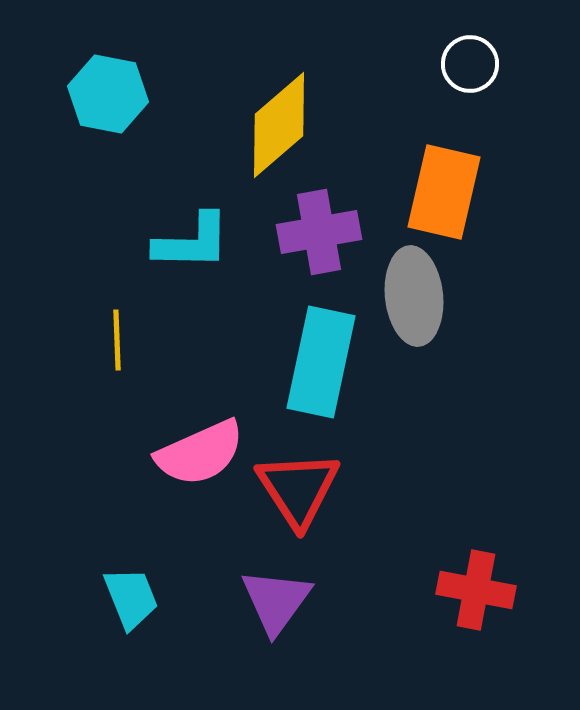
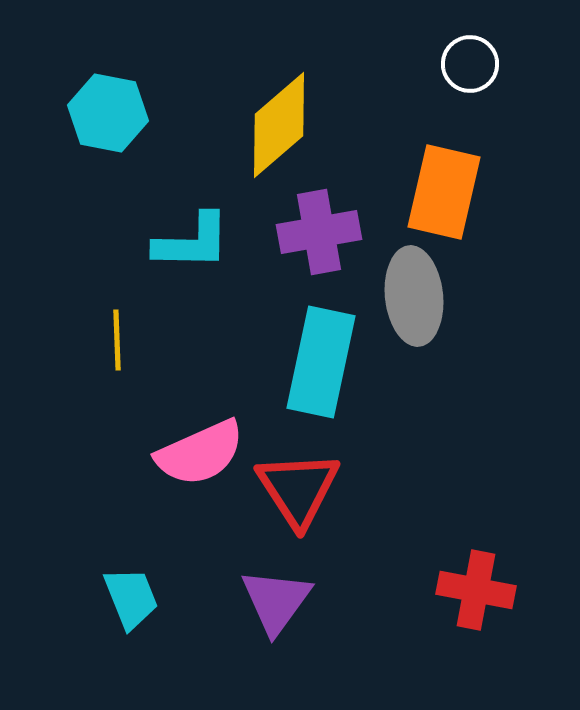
cyan hexagon: moved 19 px down
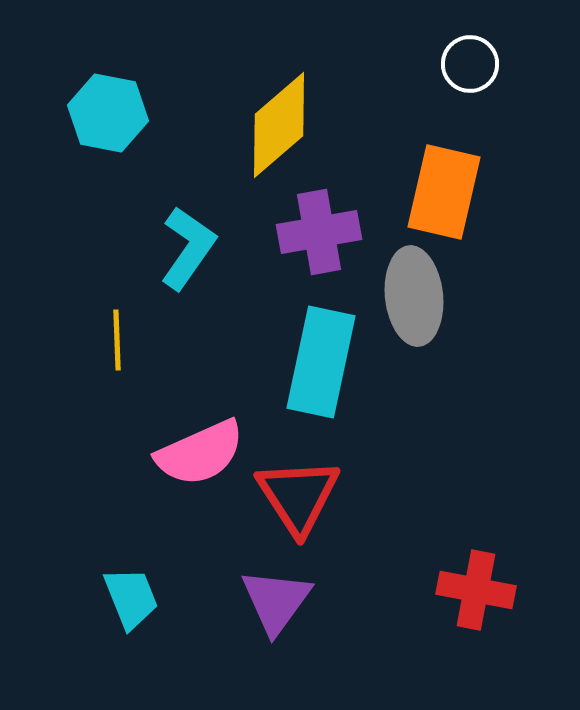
cyan L-shape: moved 4 px left, 6 px down; rotated 56 degrees counterclockwise
red triangle: moved 7 px down
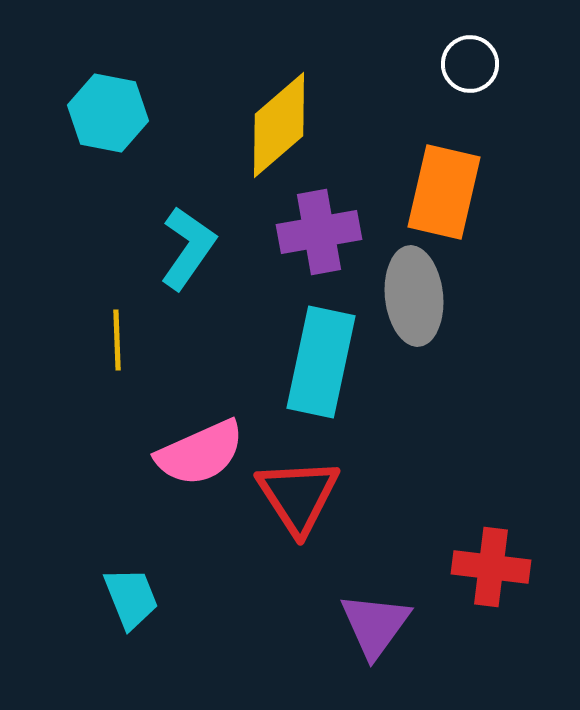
red cross: moved 15 px right, 23 px up; rotated 4 degrees counterclockwise
purple triangle: moved 99 px right, 24 px down
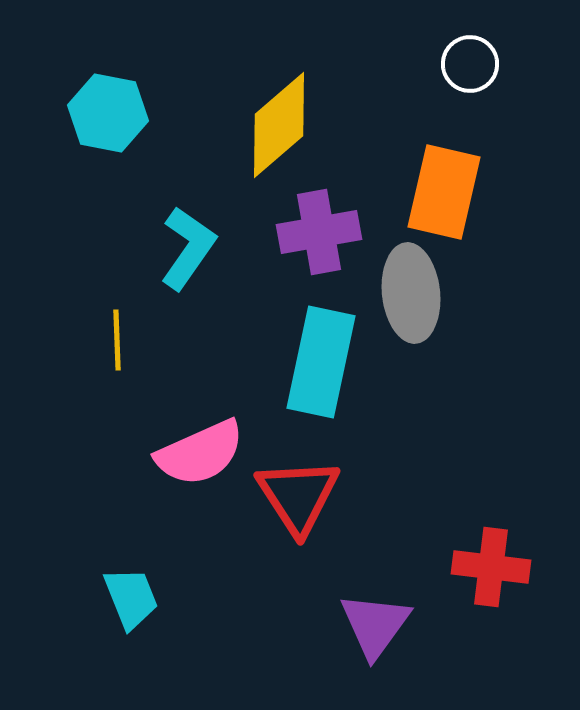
gray ellipse: moved 3 px left, 3 px up
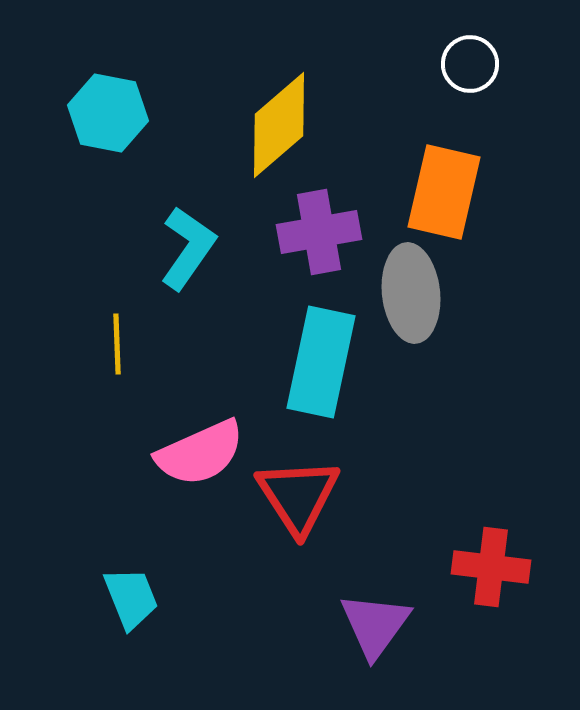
yellow line: moved 4 px down
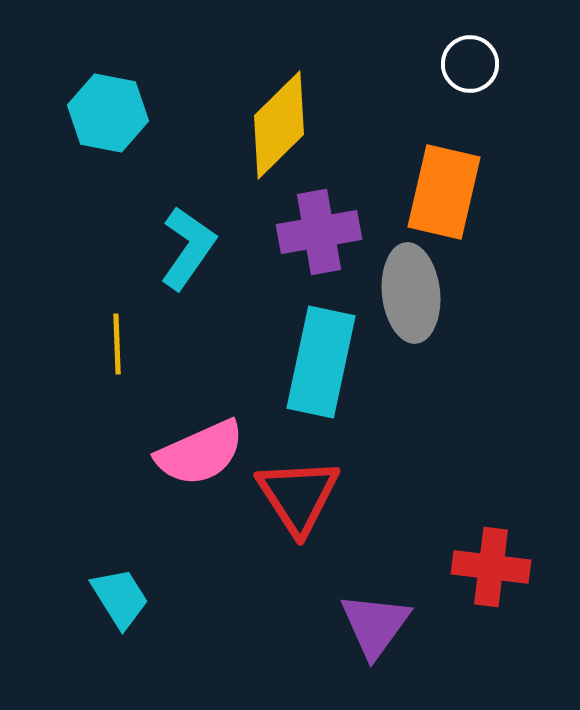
yellow diamond: rotated 4 degrees counterclockwise
cyan trapezoid: moved 11 px left; rotated 10 degrees counterclockwise
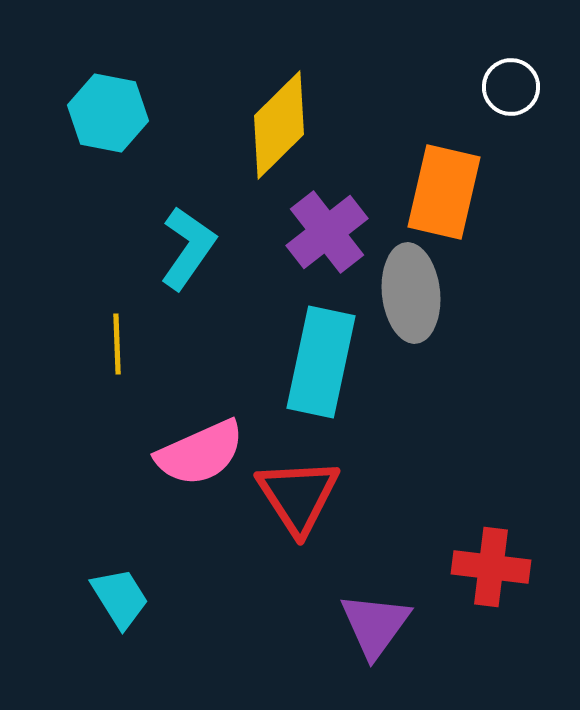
white circle: moved 41 px right, 23 px down
purple cross: moved 8 px right; rotated 28 degrees counterclockwise
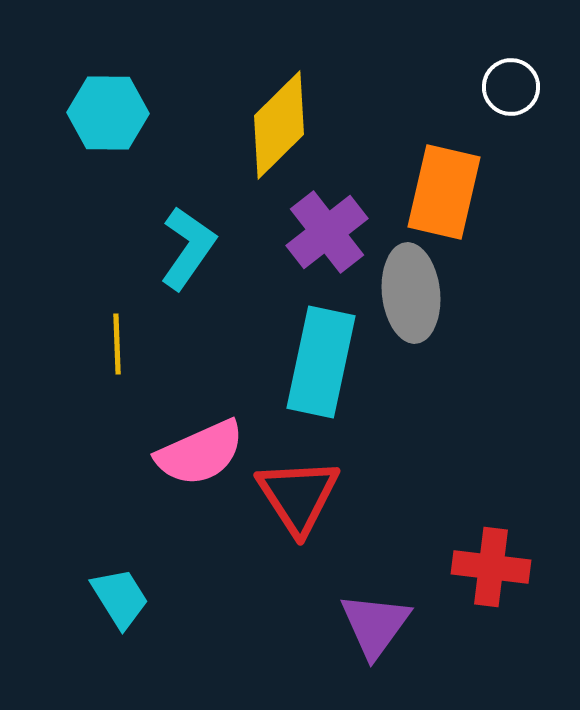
cyan hexagon: rotated 10 degrees counterclockwise
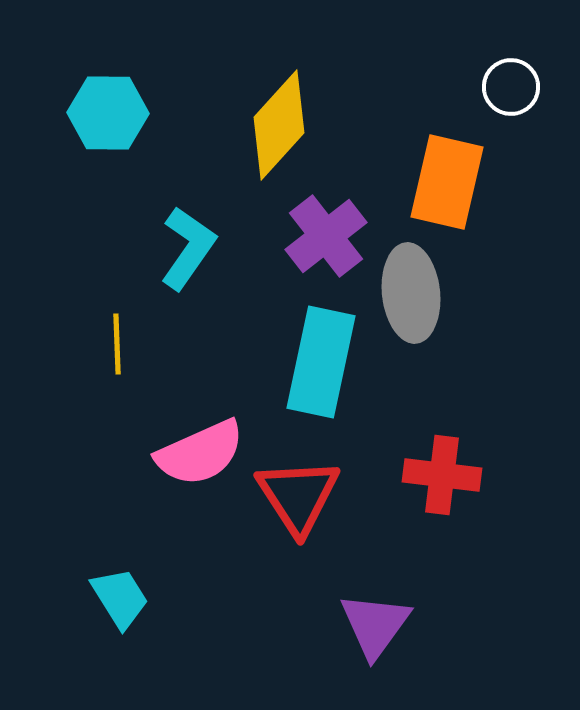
yellow diamond: rotated 3 degrees counterclockwise
orange rectangle: moved 3 px right, 10 px up
purple cross: moved 1 px left, 4 px down
red cross: moved 49 px left, 92 px up
